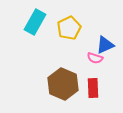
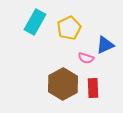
pink semicircle: moved 9 px left
brown hexagon: rotated 8 degrees clockwise
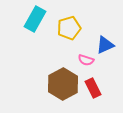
cyan rectangle: moved 3 px up
yellow pentagon: rotated 10 degrees clockwise
pink semicircle: moved 2 px down
red rectangle: rotated 24 degrees counterclockwise
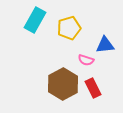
cyan rectangle: moved 1 px down
blue triangle: rotated 18 degrees clockwise
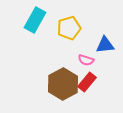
red rectangle: moved 6 px left, 6 px up; rotated 66 degrees clockwise
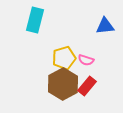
cyan rectangle: rotated 15 degrees counterclockwise
yellow pentagon: moved 5 px left, 30 px down
blue triangle: moved 19 px up
red rectangle: moved 4 px down
